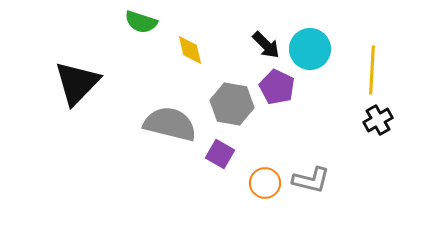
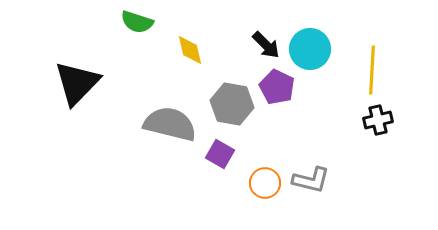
green semicircle: moved 4 px left
black cross: rotated 16 degrees clockwise
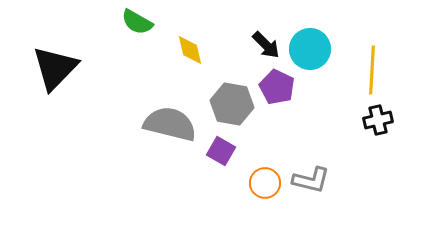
green semicircle: rotated 12 degrees clockwise
black triangle: moved 22 px left, 15 px up
purple square: moved 1 px right, 3 px up
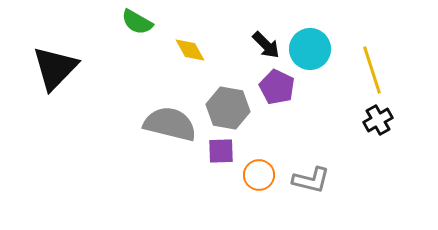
yellow diamond: rotated 16 degrees counterclockwise
yellow line: rotated 21 degrees counterclockwise
gray hexagon: moved 4 px left, 4 px down
black cross: rotated 16 degrees counterclockwise
purple square: rotated 32 degrees counterclockwise
orange circle: moved 6 px left, 8 px up
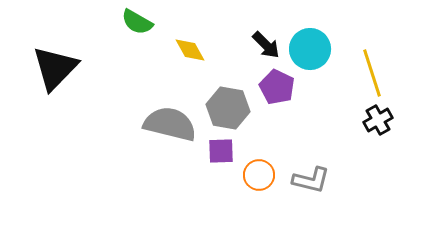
yellow line: moved 3 px down
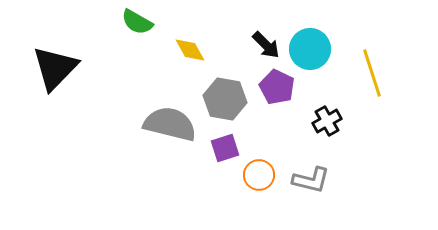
gray hexagon: moved 3 px left, 9 px up
black cross: moved 51 px left, 1 px down
purple square: moved 4 px right, 3 px up; rotated 16 degrees counterclockwise
